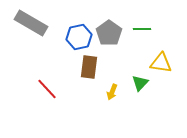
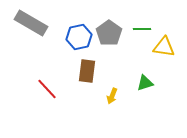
yellow triangle: moved 3 px right, 16 px up
brown rectangle: moved 2 px left, 4 px down
green triangle: moved 5 px right; rotated 30 degrees clockwise
yellow arrow: moved 4 px down
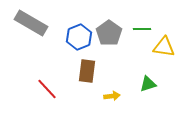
blue hexagon: rotated 10 degrees counterclockwise
green triangle: moved 3 px right, 1 px down
yellow arrow: rotated 119 degrees counterclockwise
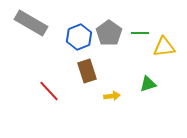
green line: moved 2 px left, 4 px down
yellow triangle: rotated 15 degrees counterclockwise
brown rectangle: rotated 25 degrees counterclockwise
red line: moved 2 px right, 2 px down
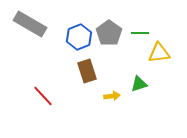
gray rectangle: moved 1 px left, 1 px down
yellow triangle: moved 5 px left, 6 px down
green triangle: moved 9 px left
red line: moved 6 px left, 5 px down
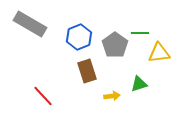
gray pentagon: moved 6 px right, 12 px down
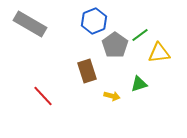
green line: moved 2 px down; rotated 36 degrees counterclockwise
blue hexagon: moved 15 px right, 16 px up
yellow arrow: rotated 21 degrees clockwise
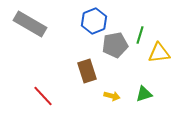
green line: rotated 36 degrees counterclockwise
gray pentagon: rotated 25 degrees clockwise
green triangle: moved 5 px right, 10 px down
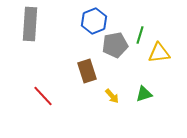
gray rectangle: rotated 64 degrees clockwise
yellow arrow: rotated 35 degrees clockwise
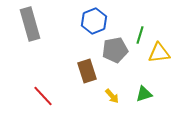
gray rectangle: rotated 20 degrees counterclockwise
gray pentagon: moved 5 px down
